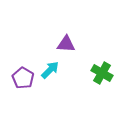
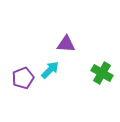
purple pentagon: rotated 20 degrees clockwise
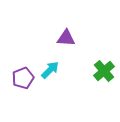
purple triangle: moved 6 px up
green cross: moved 2 px right, 2 px up; rotated 20 degrees clockwise
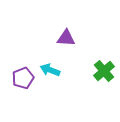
cyan arrow: rotated 114 degrees counterclockwise
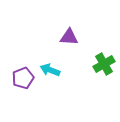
purple triangle: moved 3 px right, 1 px up
green cross: moved 7 px up; rotated 10 degrees clockwise
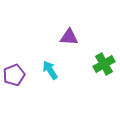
cyan arrow: rotated 36 degrees clockwise
purple pentagon: moved 9 px left, 3 px up
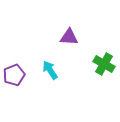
green cross: rotated 30 degrees counterclockwise
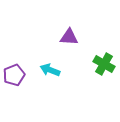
cyan arrow: rotated 36 degrees counterclockwise
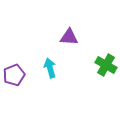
green cross: moved 2 px right, 1 px down
cyan arrow: moved 2 px up; rotated 54 degrees clockwise
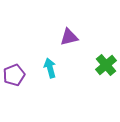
purple triangle: rotated 18 degrees counterclockwise
green cross: rotated 20 degrees clockwise
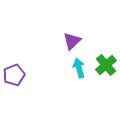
purple triangle: moved 3 px right, 4 px down; rotated 30 degrees counterclockwise
cyan arrow: moved 29 px right
